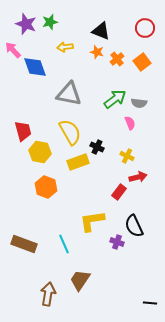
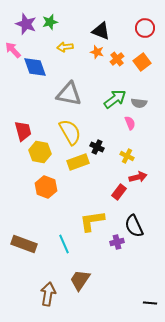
purple cross: rotated 32 degrees counterclockwise
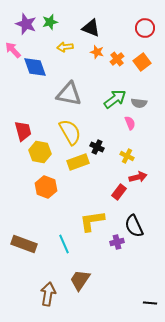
black triangle: moved 10 px left, 3 px up
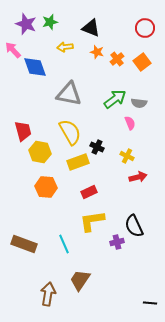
orange hexagon: rotated 15 degrees counterclockwise
red rectangle: moved 30 px left; rotated 28 degrees clockwise
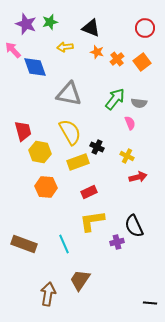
green arrow: rotated 15 degrees counterclockwise
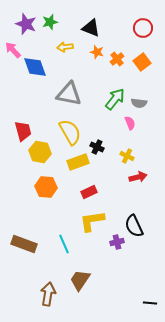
red circle: moved 2 px left
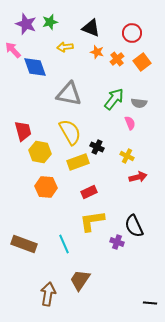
red circle: moved 11 px left, 5 px down
green arrow: moved 1 px left
purple cross: rotated 32 degrees clockwise
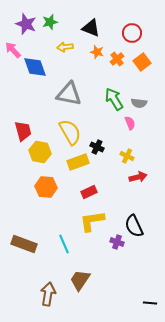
green arrow: rotated 70 degrees counterclockwise
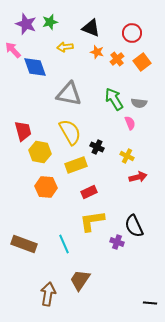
yellow rectangle: moved 2 px left, 3 px down
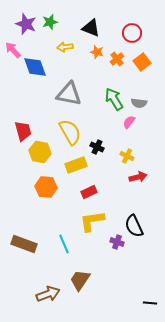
pink semicircle: moved 1 px left, 1 px up; rotated 120 degrees counterclockwise
brown arrow: rotated 60 degrees clockwise
